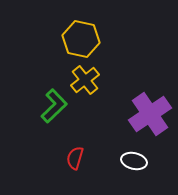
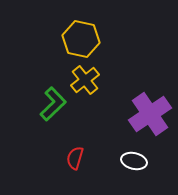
green L-shape: moved 1 px left, 2 px up
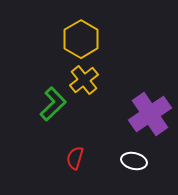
yellow hexagon: rotated 18 degrees clockwise
yellow cross: moved 1 px left
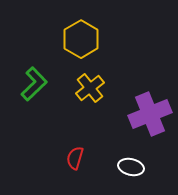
yellow cross: moved 6 px right, 8 px down
green L-shape: moved 19 px left, 20 px up
purple cross: rotated 12 degrees clockwise
white ellipse: moved 3 px left, 6 px down
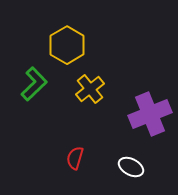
yellow hexagon: moved 14 px left, 6 px down
yellow cross: moved 1 px down
white ellipse: rotated 15 degrees clockwise
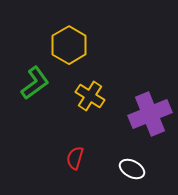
yellow hexagon: moved 2 px right
green L-shape: moved 1 px right, 1 px up; rotated 8 degrees clockwise
yellow cross: moved 7 px down; rotated 20 degrees counterclockwise
white ellipse: moved 1 px right, 2 px down
